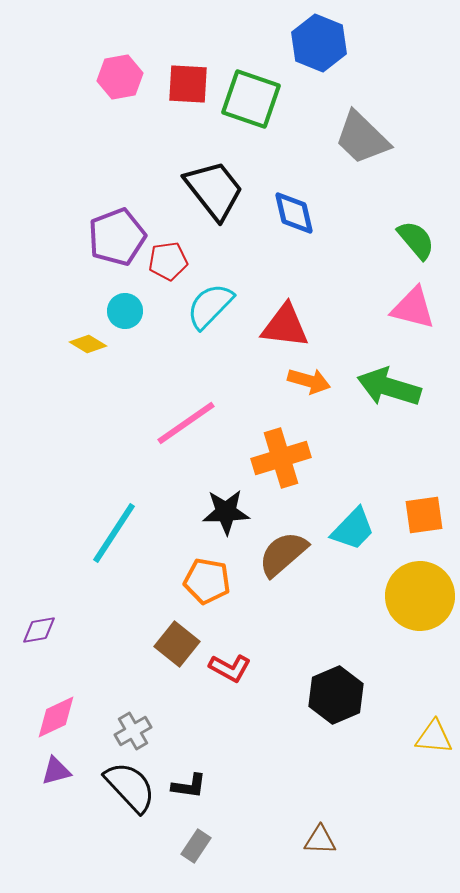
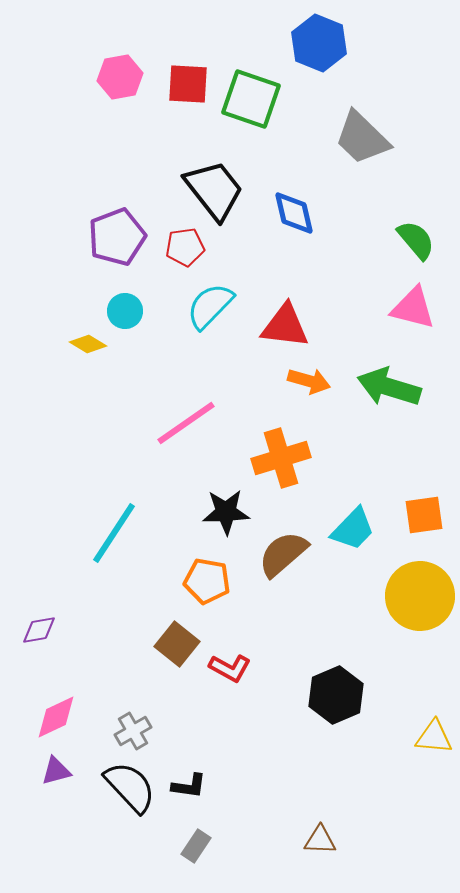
red pentagon: moved 17 px right, 14 px up
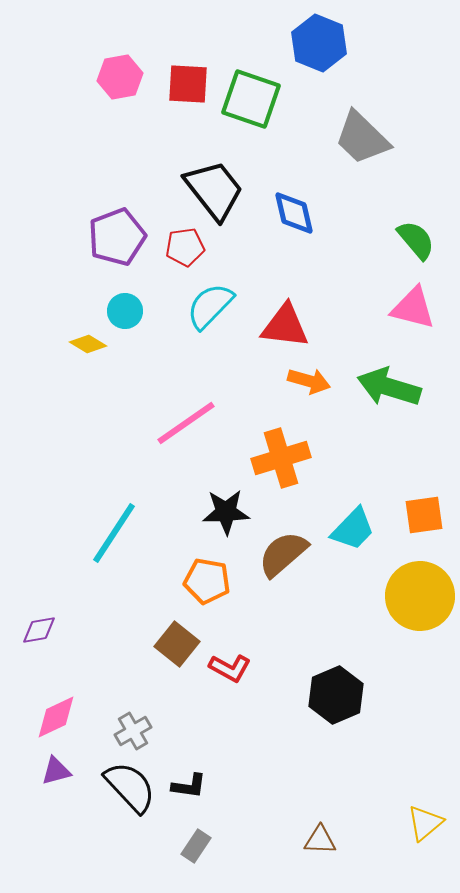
yellow triangle: moved 9 px left, 86 px down; rotated 45 degrees counterclockwise
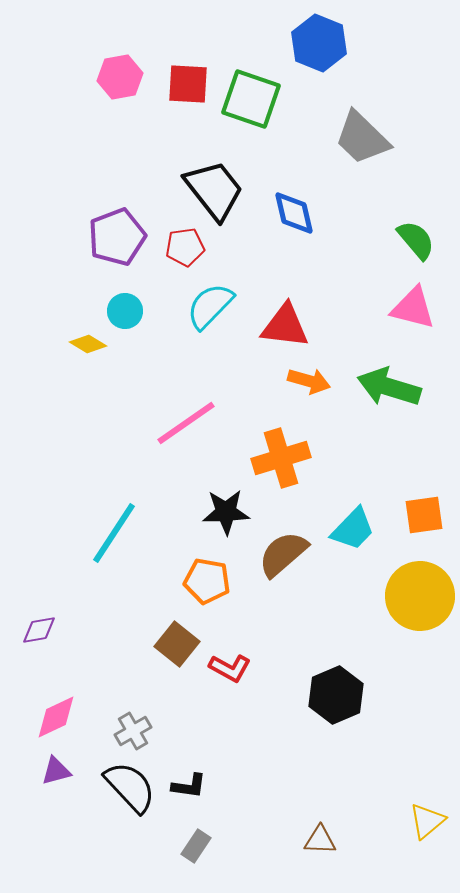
yellow triangle: moved 2 px right, 2 px up
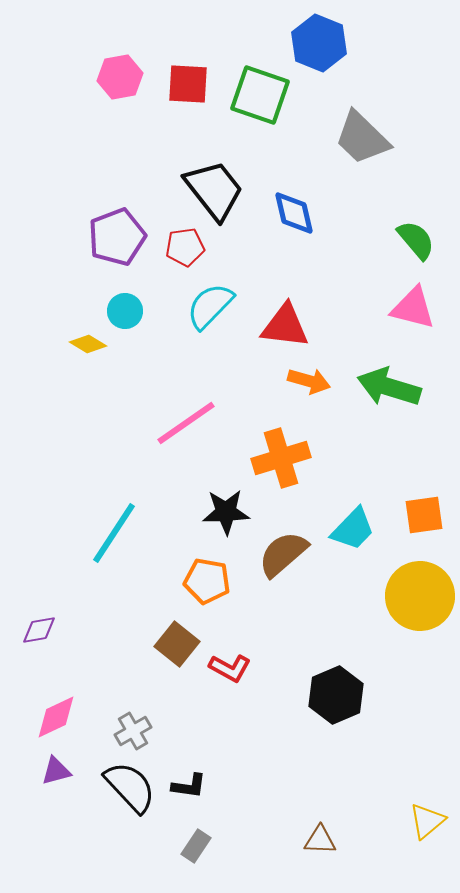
green square: moved 9 px right, 4 px up
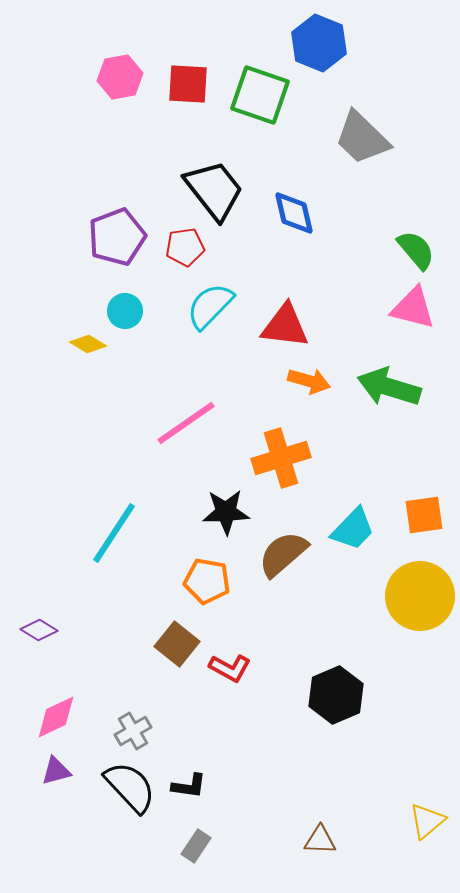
green semicircle: moved 10 px down
purple diamond: rotated 42 degrees clockwise
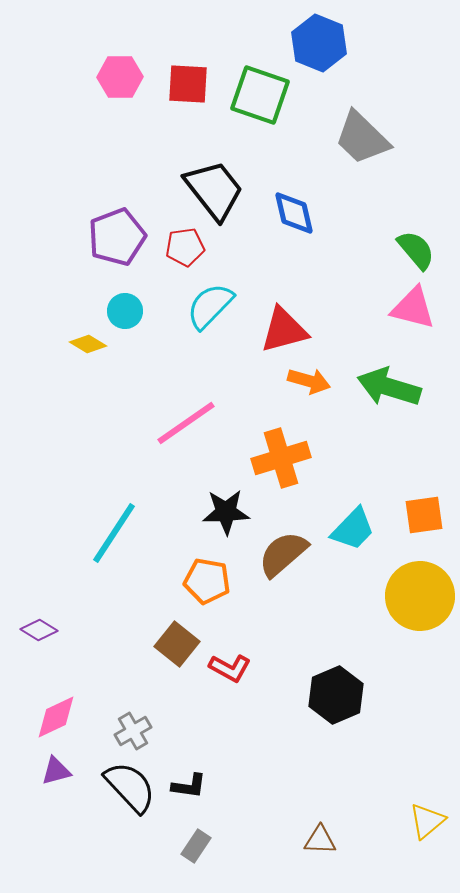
pink hexagon: rotated 9 degrees clockwise
red triangle: moved 1 px left, 4 px down; rotated 22 degrees counterclockwise
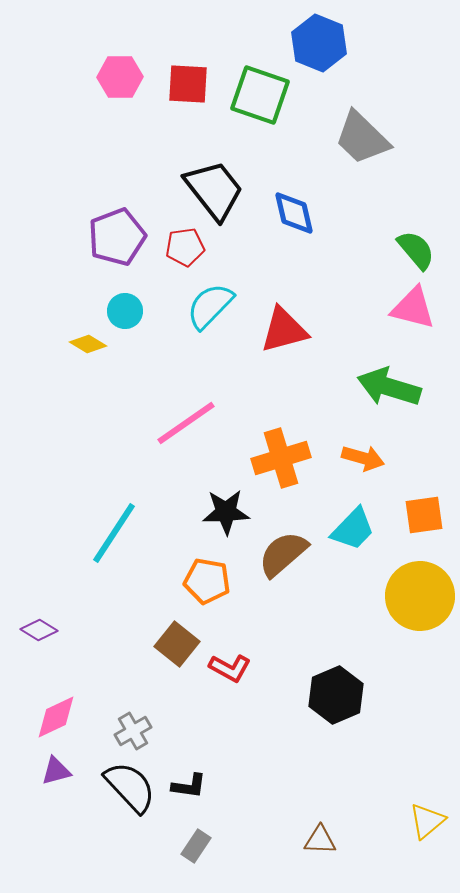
orange arrow: moved 54 px right, 77 px down
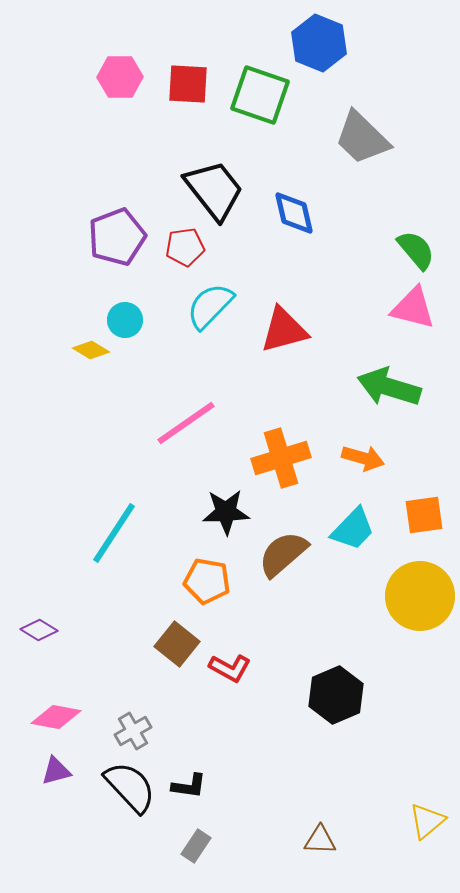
cyan circle: moved 9 px down
yellow diamond: moved 3 px right, 6 px down
pink diamond: rotated 36 degrees clockwise
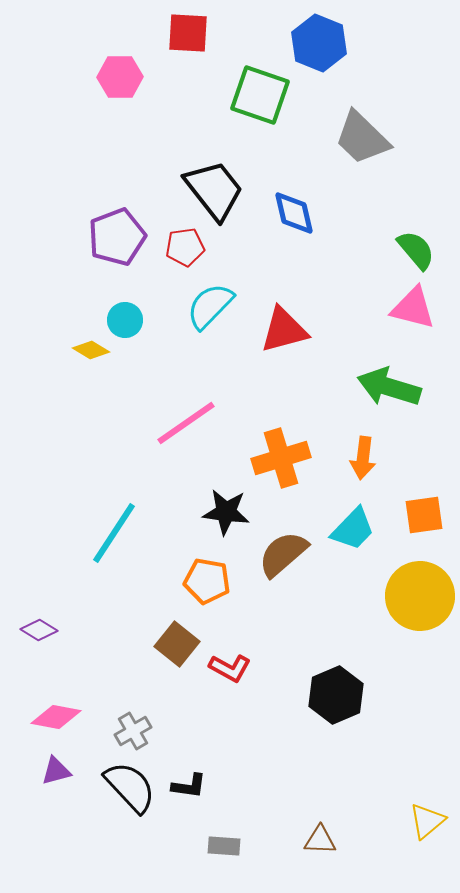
red square: moved 51 px up
orange arrow: rotated 81 degrees clockwise
black star: rotated 9 degrees clockwise
gray rectangle: moved 28 px right; rotated 60 degrees clockwise
